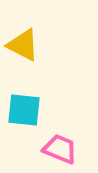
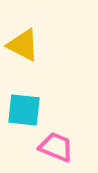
pink trapezoid: moved 4 px left, 2 px up
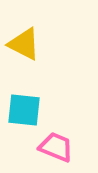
yellow triangle: moved 1 px right, 1 px up
